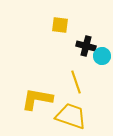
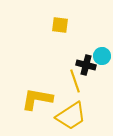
black cross: moved 19 px down
yellow line: moved 1 px left, 1 px up
yellow trapezoid: rotated 128 degrees clockwise
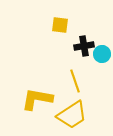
cyan circle: moved 2 px up
black cross: moved 2 px left, 19 px up; rotated 24 degrees counterclockwise
yellow trapezoid: moved 1 px right, 1 px up
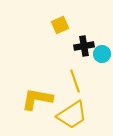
yellow square: rotated 30 degrees counterclockwise
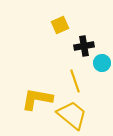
cyan circle: moved 9 px down
yellow trapezoid: rotated 108 degrees counterclockwise
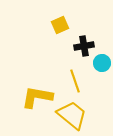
yellow L-shape: moved 2 px up
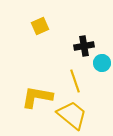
yellow square: moved 20 px left, 1 px down
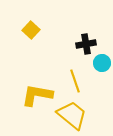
yellow square: moved 9 px left, 4 px down; rotated 24 degrees counterclockwise
black cross: moved 2 px right, 2 px up
yellow L-shape: moved 2 px up
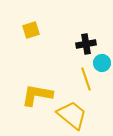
yellow square: rotated 30 degrees clockwise
yellow line: moved 11 px right, 2 px up
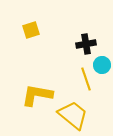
cyan circle: moved 2 px down
yellow trapezoid: moved 1 px right
